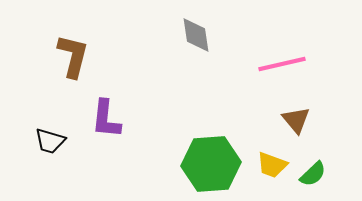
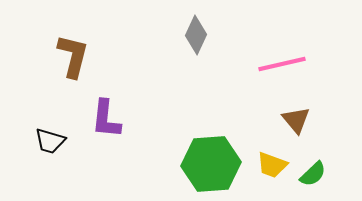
gray diamond: rotated 33 degrees clockwise
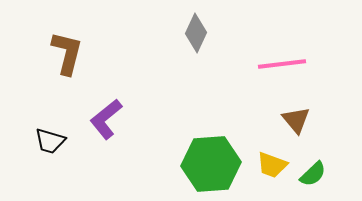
gray diamond: moved 2 px up
brown L-shape: moved 6 px left, 3 px up
pink line: rotated 6 degrees clockwise
purple L-shape: rotated 45 degrees clockwise
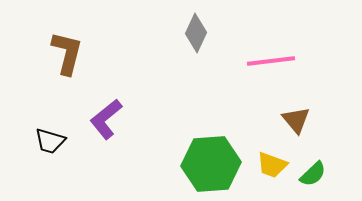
pink line: moved 11 px left, 3 px up
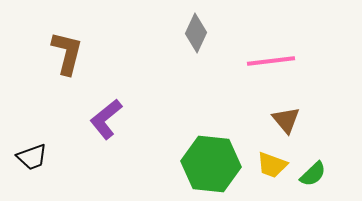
brown triangle: moved 10 px left
black trapezoid: moved 18 px left, 16 px down; rotated 36 degrees counterclockwise
green hexagon: rotated 10 degrees clockwise
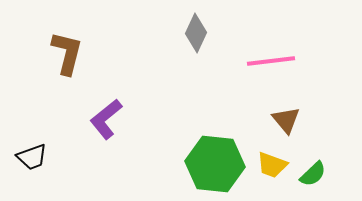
green hexagon: moved 4 px right
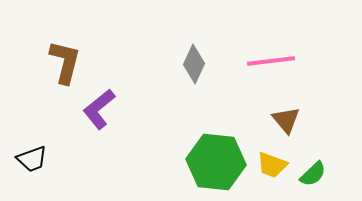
gray diamond: moved 2 px left, 31 px down
brown L-shape: moved 2 px left, 9 px down
purple L-shape: moved 7 px left, 10 px up
black trapezoid: moved 2 px down
green hexagon: moved 1 px right, 2 px up
